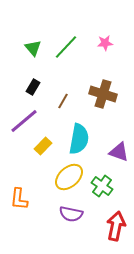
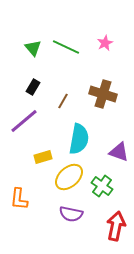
pink star: rotated 21 degrees counterclockwise
green line: rotated 72 degrees clockwise
yellow rectangle: moved 11 px down; rotated 30 degrees clockwise
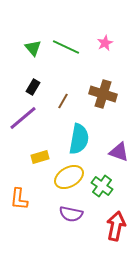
purple line: moved 1 px left, 3 px up
yellow rectangle: moved 3 px left
yellow ellipse: rotated 12 degrees clockwise
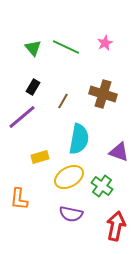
purple line: moved 1 px left, 1 px up
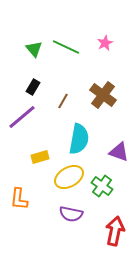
green triangle: moved 1 px right, 1 px down
brown cross: moved 1 px down; rotated 20 degrees clockwise
red arrow: moved 1 px left, 5 px down
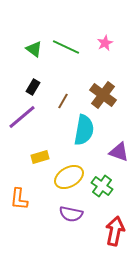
green triangle: rotated 12 degrees counterclockwise
cyan semicircle: moved 5 px right, 9 px up
